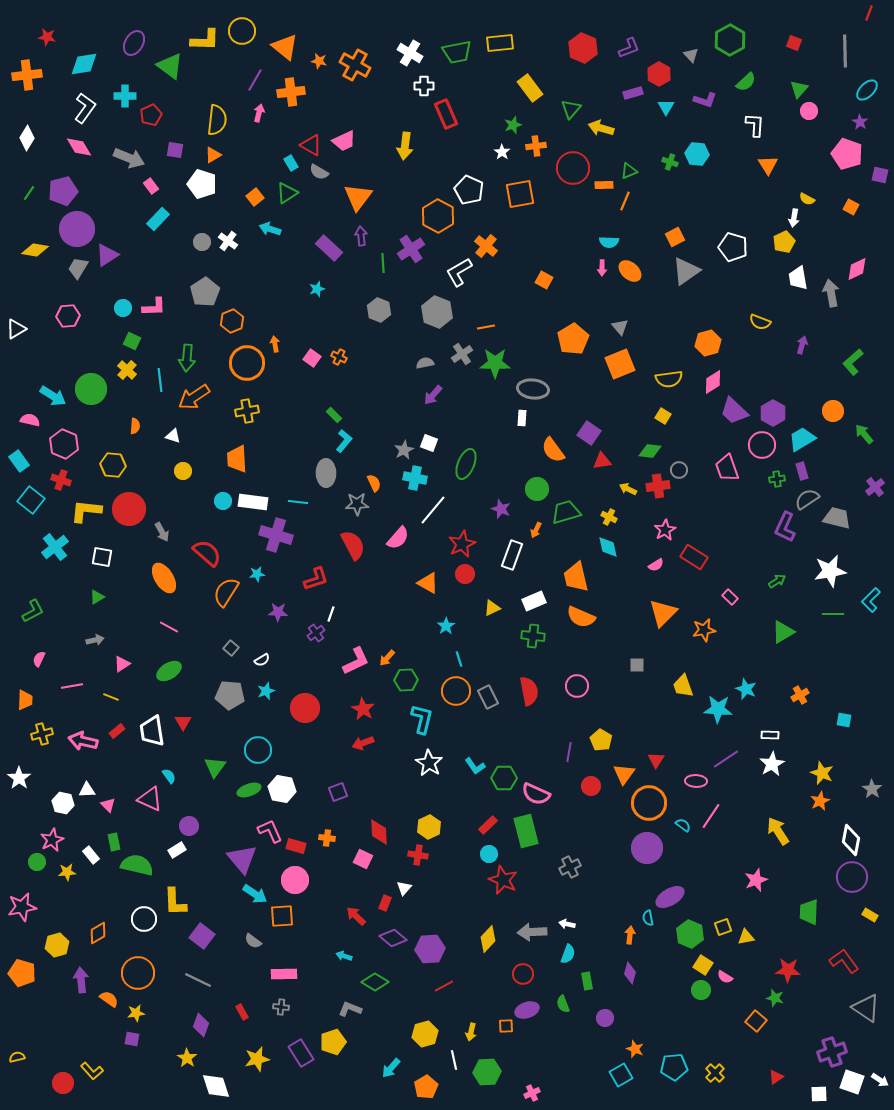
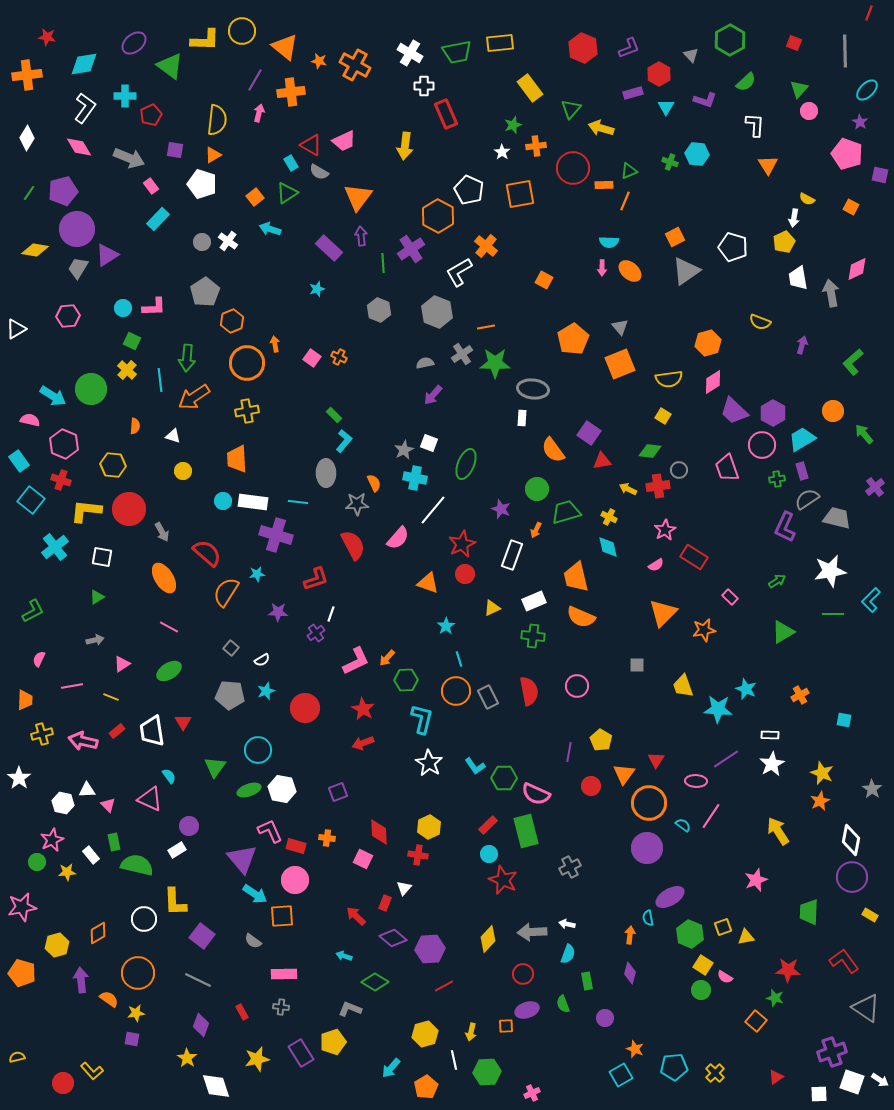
purple ellipse at (134, 43): rotated 20 degrees clockwise
orange triangle at (428, 583): rotated 10 degrees counterclockwise
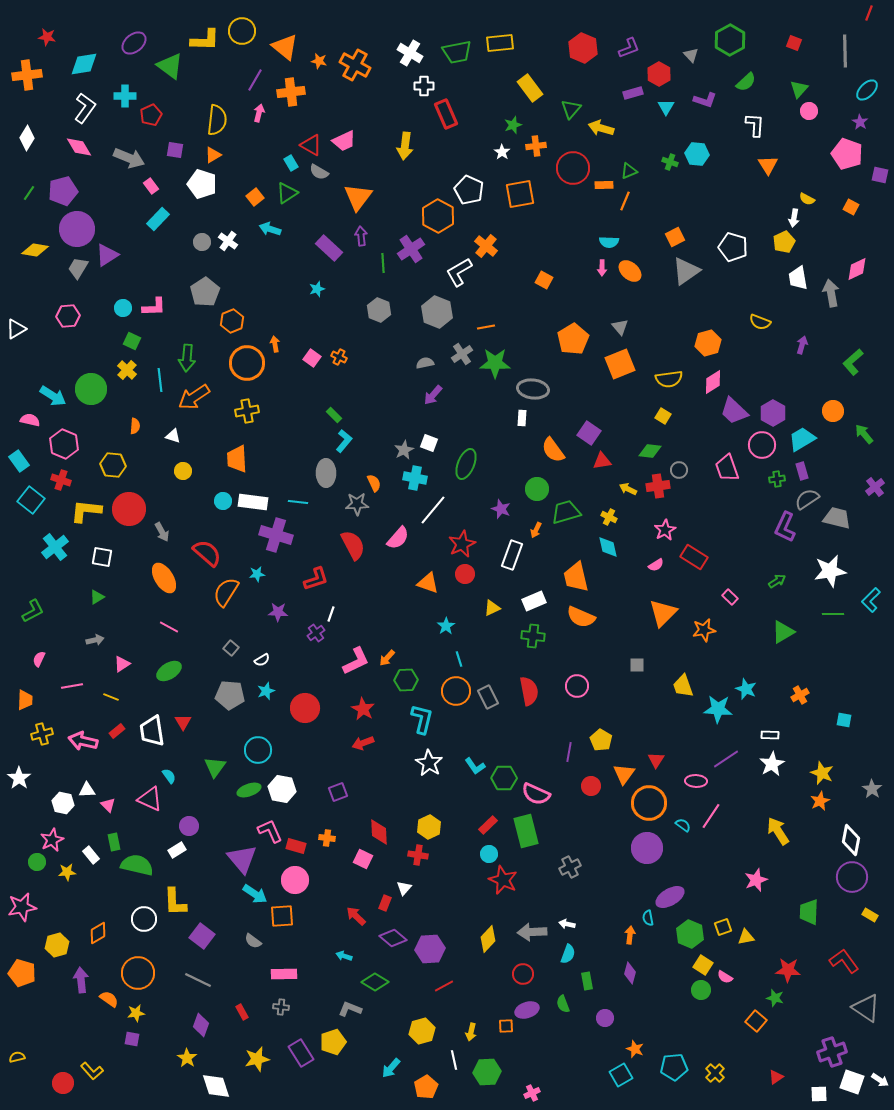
yellow hexagon at (425, 1034): moved 3 px left, 3 px up
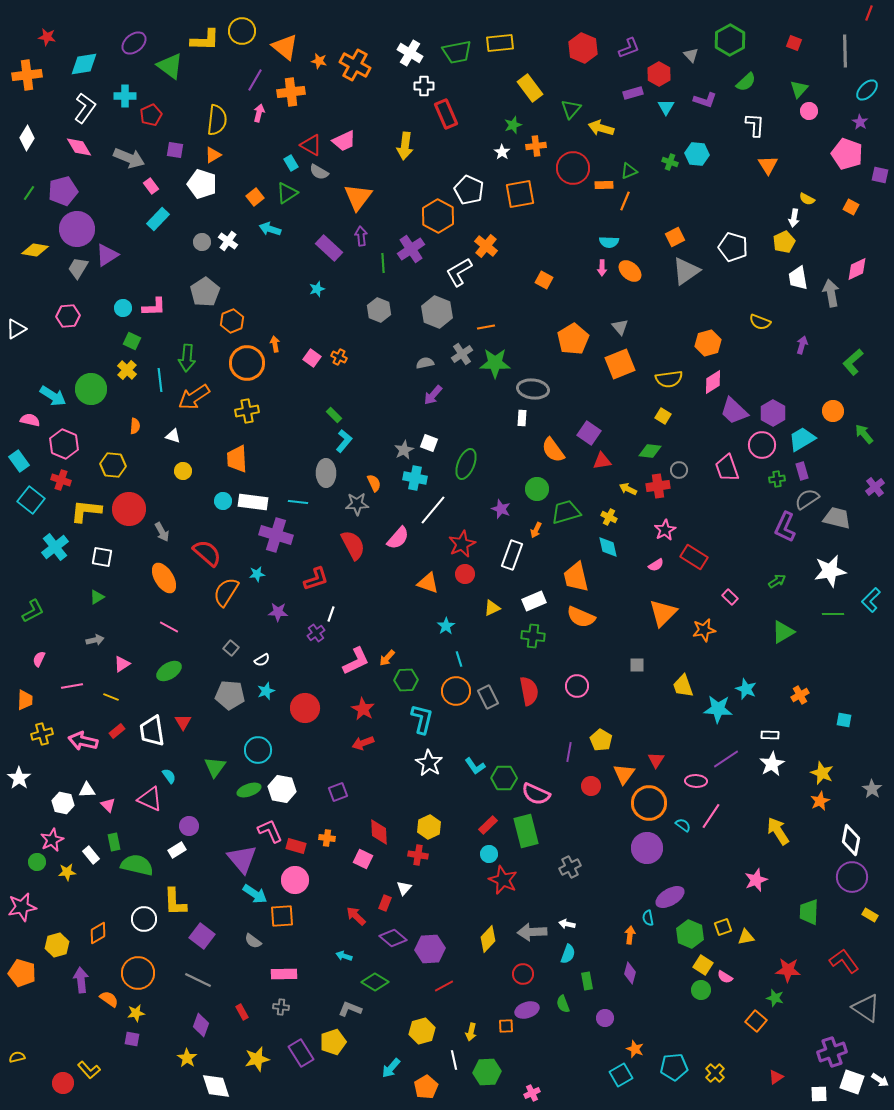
yellow L-shape at (92, 1071): moved 3 px left, 1 px up
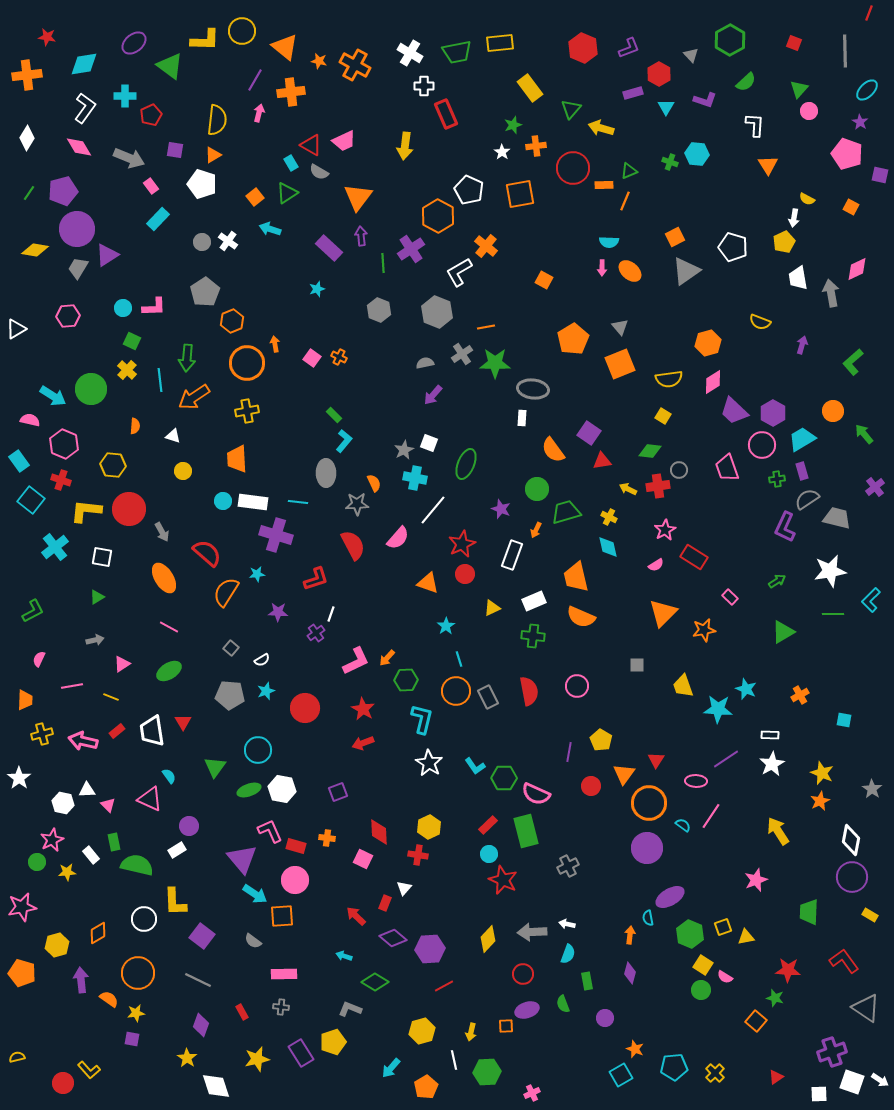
gray cross at (570, 867): moved 2 px left, 1 px up
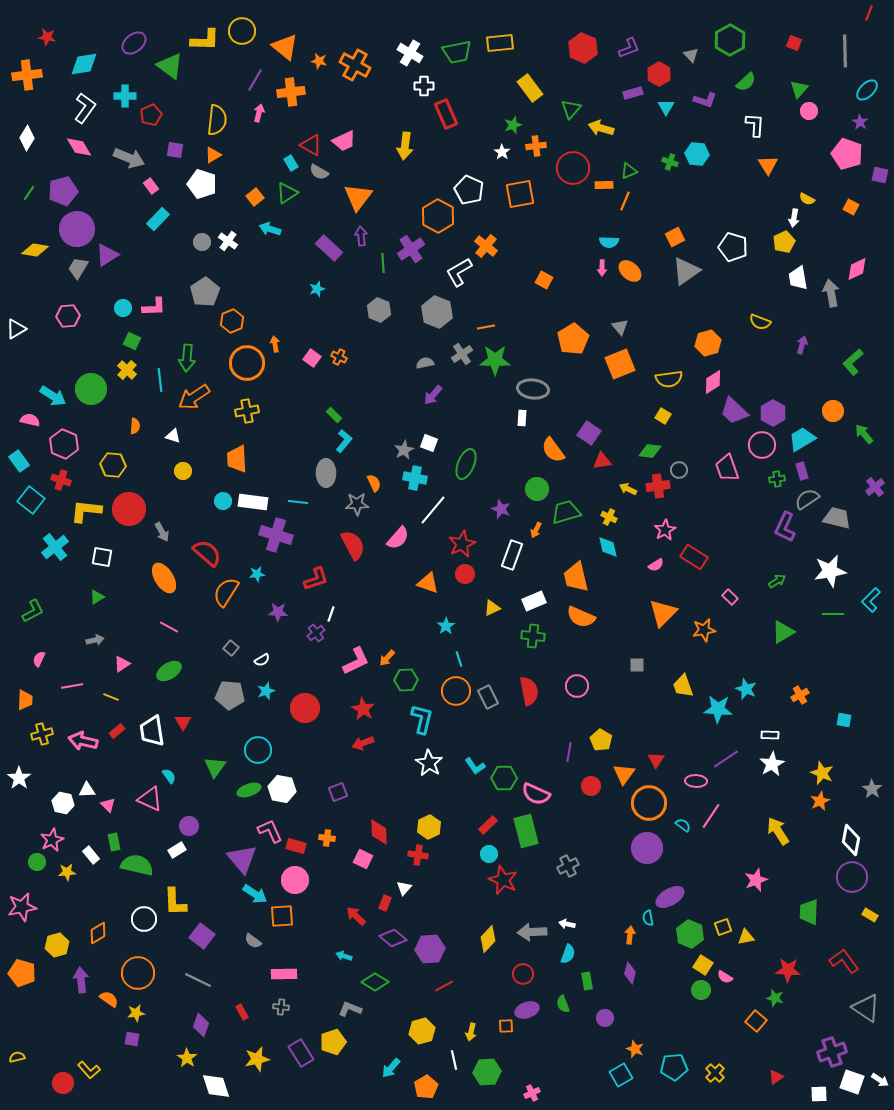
green star at (495, 363): moved 3 px up
